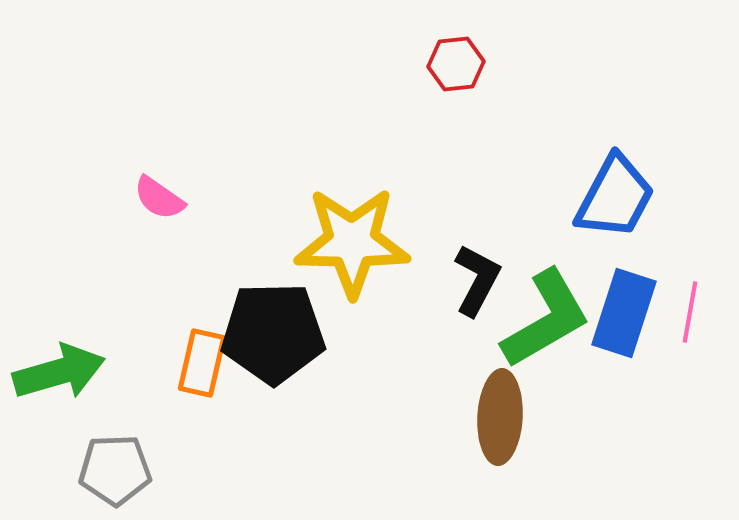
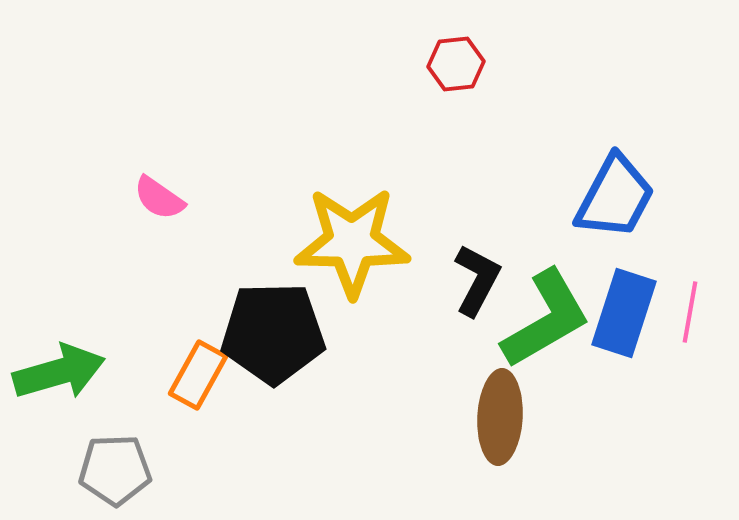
orange rectangle: moved 4 px left, 12 px down; rotated 16 degrees clockwise
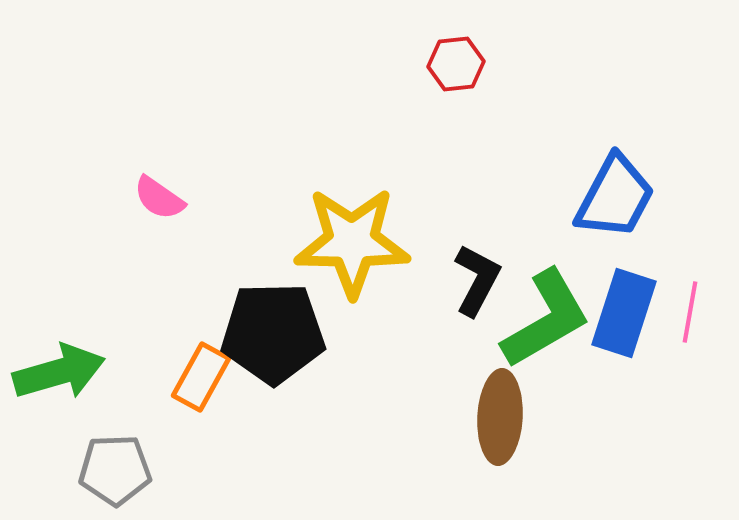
orange rectangle: moved 3 px right, 2 px down
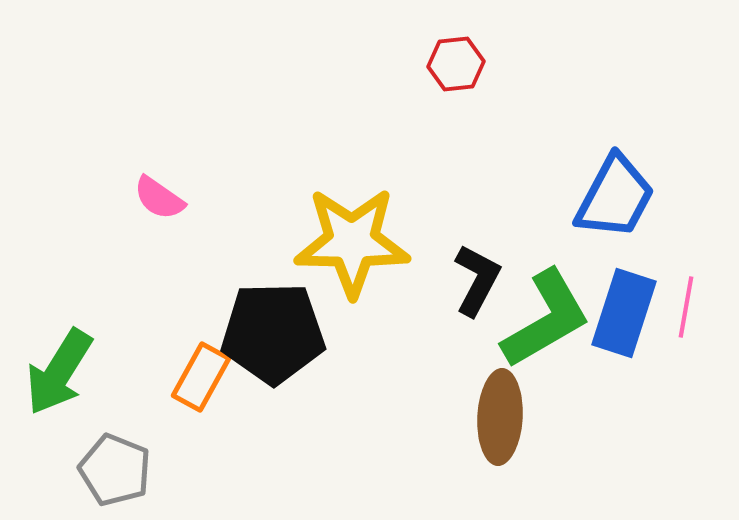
pink line: moved 4 px left, 5 px up
green arrow: rotated 138 degrees clockwise
gray pentagon: rotated 24 degrees clockwise
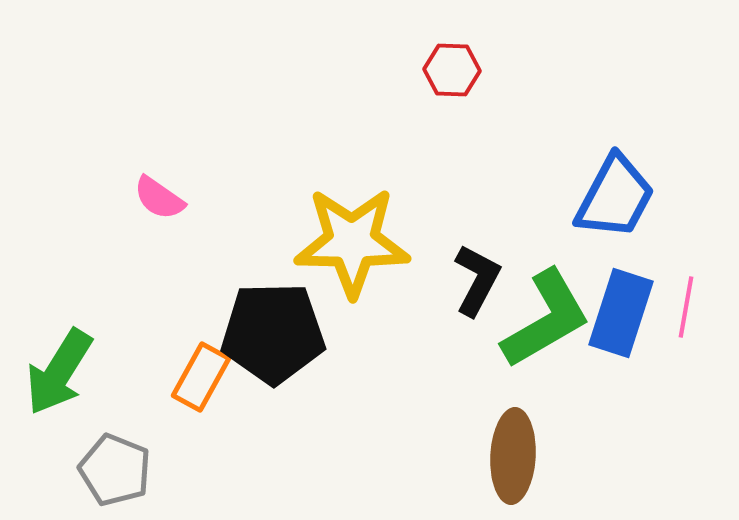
red hexagon: moved 4 px left, 6 px down; rotated 8 degrees clockwise
blue rectangle: moved 3 px left
brown ellipse: moved 13 px right, 39 px down
